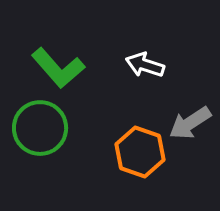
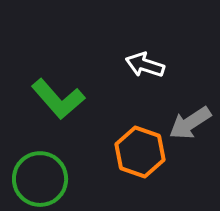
green L-shape: moved 31 px down
green circle: moved 51 px down
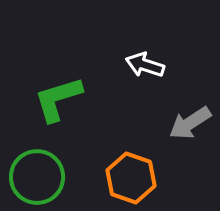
green L-shape: rotated 114 degrees clockwise
orange hexagon: moved 9 px left, 26 px down
green circle: moved 3 px left, 2 px up
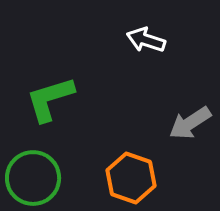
white arrow: moved 1 px right, 25 px up
green L-shape: moved 8 px left
green circle: moved 4 px left, 1 px down
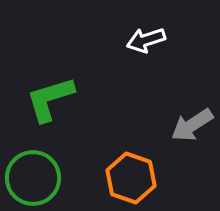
white arrow: rotated 36 degrees counterclockwise
gray arrow: moved 2 px right, 2 px down
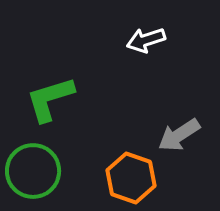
gray arrow: moved 13 px left, 10 px down
green circle: moved 7 px up
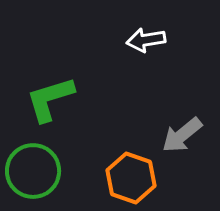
white arrow: rotated 9 degrees clockwise
gray arrow: moved 3 px right; rotated 6 degrees counterclockwise
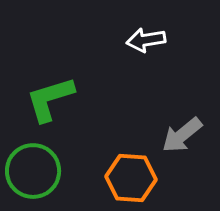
orange hexagon: rotated 15 degrees counterclockwise
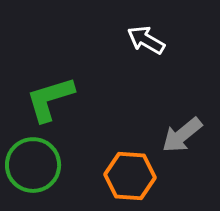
white arrow: rotated 39 degrees clockwise
green circle: moved 6 px up
orange hexagon: moved 1 px left, 2 px up
